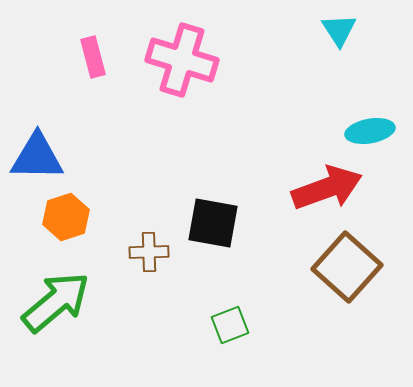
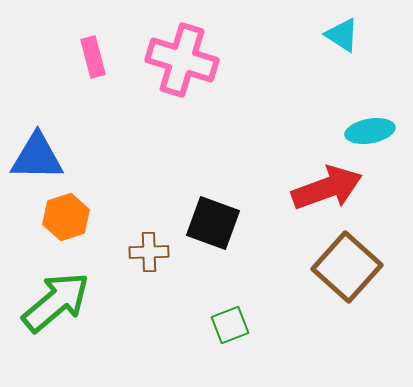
cyan triangle: moved 3 px right, 5 px down; rotated 24 degrees counterclockwise
black square: rotated 10 degrees clockwise
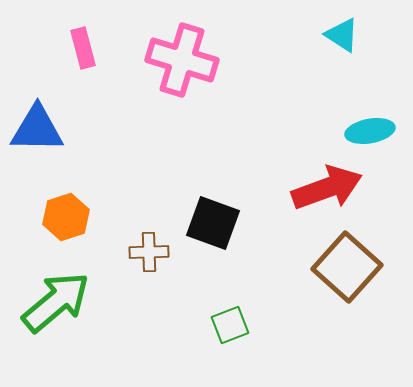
pink rectangle: moved 10 px left, 9 px up
blue triangle: moved 28 px up
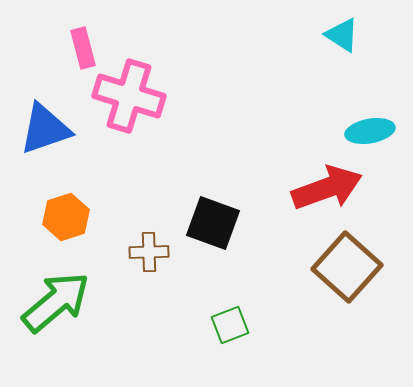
pink cross: moved 53 px left, 36 px down
blue triangle: moved 8 px right; rotated 20 degrees counterclockwise
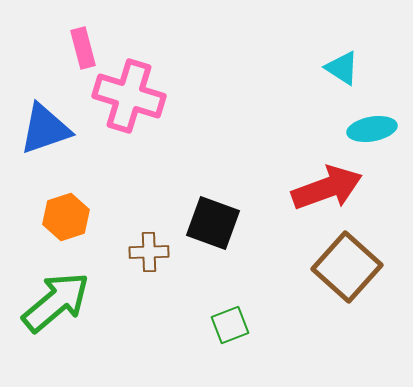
cyan triangle: moved 33 px down
cyan ellipse: moved 2 px right, 2 px up
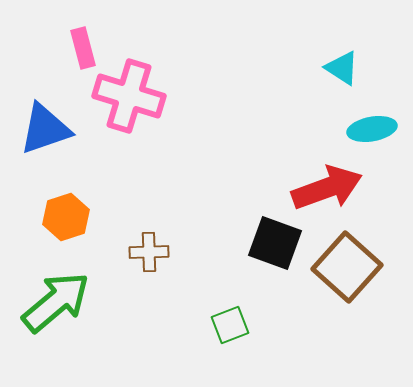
black square: moved 62 px right, 20 px down
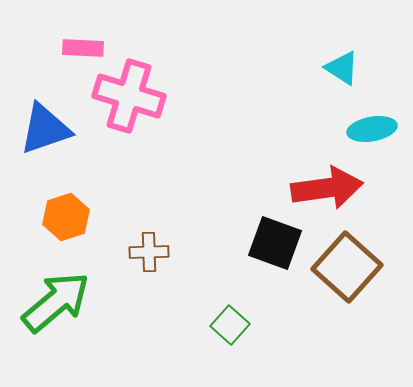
pink rectangle: rotated 72 degrees counterclockwise
red arrow: rotated 12 degrees clockwise
green square: rotated 27 degrees counterclockwise
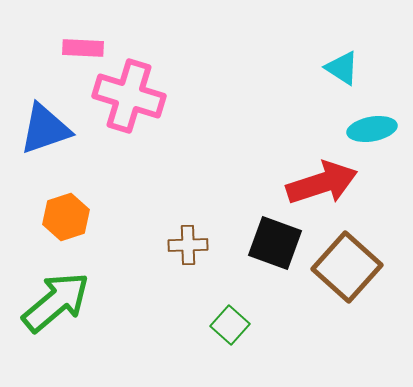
red arrow: moved 5 px left, 5 px up; rotated 10 degrees counterclockwise
brown cross: moved 39 px right, 7 px up
